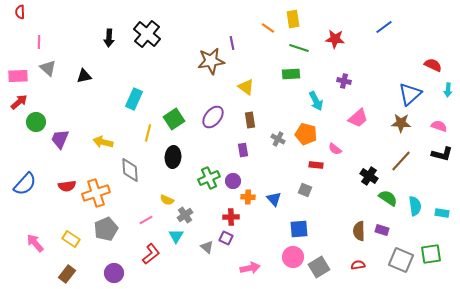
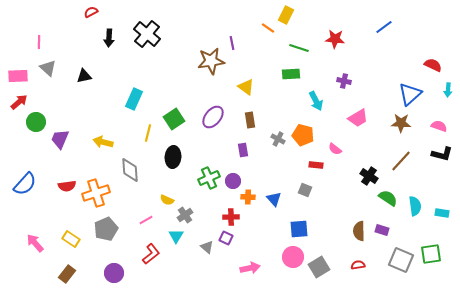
red semicircle at (20, 12): moved 71 px right; rotated 64 degrees clockwise
yellow rectangle at (293, 19): moved 7 px left, 4 px up; rotated 36 degrees clockwise
pink trapezoid at (358, 118): rotated 10 degrees clockwise
orange pentagon at (306, 134): moved 3 px left, 1 px down
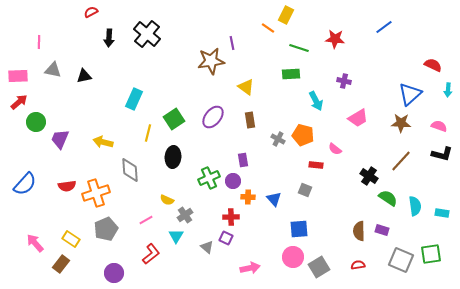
gray triangle at (48, 68): moved 5 px right, 2 px down; rotated 30 degrees counterclockwise
purple rectangle at (243, 150): moved 10 px down
brown rectangle at (67, 274): moved 6 px left, 10 px up
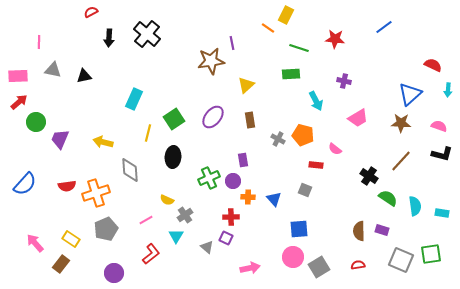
yellow triangle at (246, 87): moved 2 px up; rotated 42 degrees clockwise
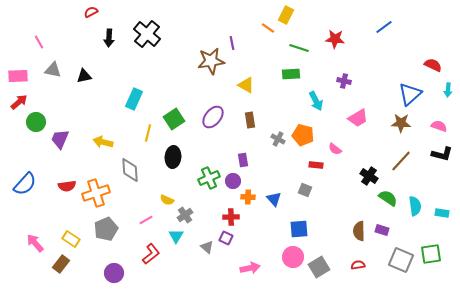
pink line at (39, 42): rotated 32 degrees counterclockwise
yellow triangle at (246, 85): rotated 48 degrees counterclockwise
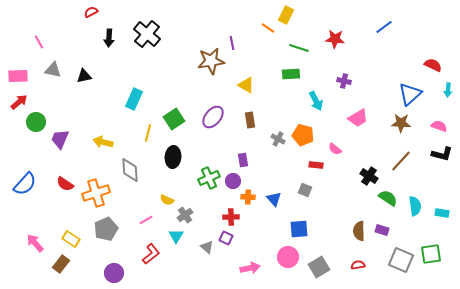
red semicircle at (67, 186): moved 2 px left, 2 px up; rotated 42 degrees clockwise
pink circle at (293, 257): moved 5 px left
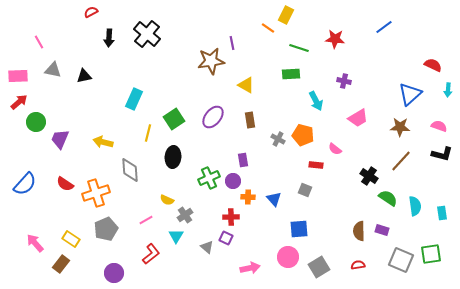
brown star at (401, 123): moved 1 px left, 4 px down
cyan rectangle at (442, 213): rotated 72 degrees clockwise
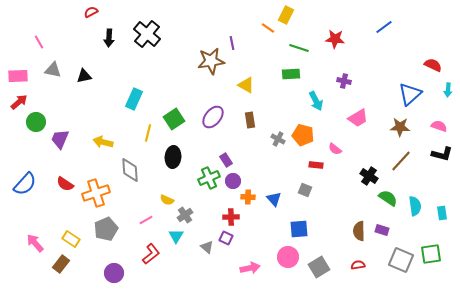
purple rectangle at (243, 160): moved 17 px left; rotated 24 degrees counterclockwise
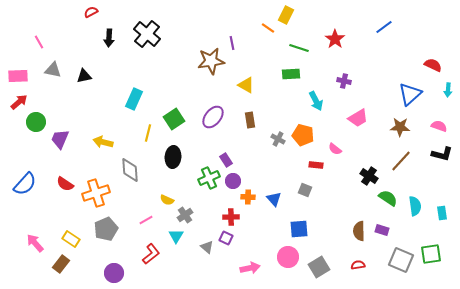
red star at (335, 39): rotated 30 degrees clockwise
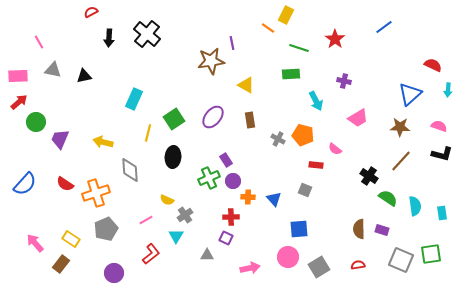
brown semicircle at (359, 231): moved 2 px up
gray triangle at (207, 247): moved 8 px down; rotated 40 degrees counterclockwise
